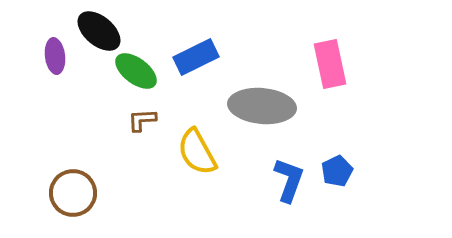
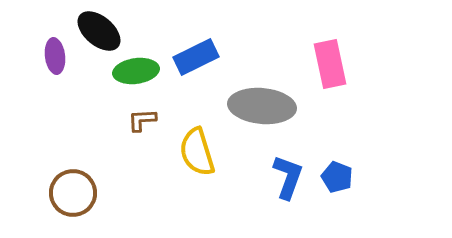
green ellipse: rotated 45 degrees counterclockwise
yellow semicircle: rotated 12 degrees clockwise
blue pentagon: moved 6 px down; rotated 24 degrees counterclockwise
blue L-shape: moved 1 px left, 3 px up
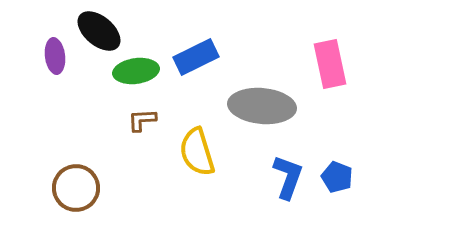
brown circle: moved 3 px right, 5 px up
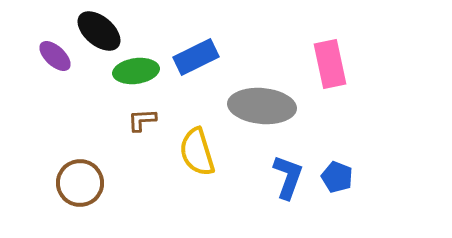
purple ellipse: rotated 40 degrees counterclockwise
brown circle: moved 4 px right, 5 px up
